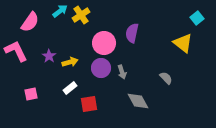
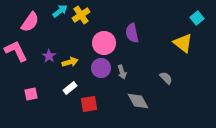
purple semicircle: rotated 24 degrees counterclockwise
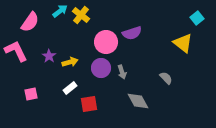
yellow cross: rotated 18 degrees counterclockwise
purple semicircle: rotated 96 degrees counterclockwise
pink circle: moved 2 px right, 1 px up
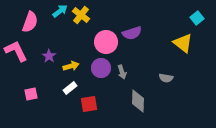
pink semicircle: rotated 15 degrees counterclockwise
yellow arrow: moved 1 px right, 4 px down
gray semicircle: rotated 144 degrees clockwise
gray diamond: rotated 30 degrees clockwise
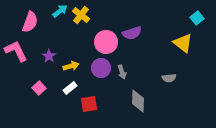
gray semicircle: moved 3 px right; rotated 16 degrees counterclockwise
pink square: moved 8 px right, 6 px up; rotated 32 degrees counterclockwise
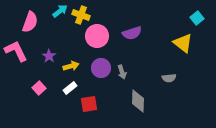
yellow cross: rotated 18 degrees counterclockwise
pink circle: moved 9 px left, 6 px up
